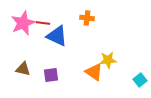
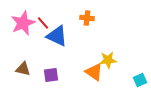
red line: rotated 40 degrees clockwise
cyan square: rotated 16 degrees clockwise
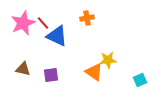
orange cross: rotated 16 degrees counterclockwise
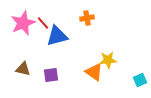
blue triangle: rotated 40 degrees counterclockwise
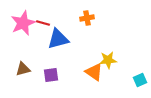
red line: rotated 32 degrees counterclockwise
blue triangle: moved 1 px right, 3 px down
brown triangle: rotated 28 degrees counterclockwise
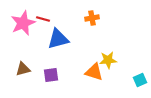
orange cross: moved 5 px right
red line: moved 4 px up
orange triangle: rotated 18 degrees counterclockwise
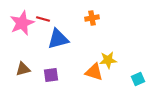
pink star: moved 1 px left
cyan square: moved 2 px left, 1 px up
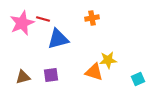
brown triangle: moved 8 px down
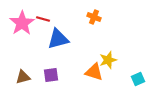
orange cross: moved 2 px right, 1 px up; rotated 32 degrees clockwise
pink star: rotated 10 degrees counterclockwise
yellow star: rotated 12 degrees counterclockwise
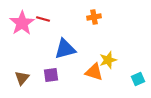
orange cross: rotated 32 degrees counterclockwise
blue triangle: moved 7 px right, 10 px down
brown triangle: moved 1 px left, 1 px down; rotated 35 degrees counterclockwise
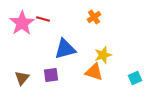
orange cross: rotated 24 degrees counterclockwise
yellow star: moved 5 px left, 5 px up
cyan square: moved 3 px left, 1 px up
